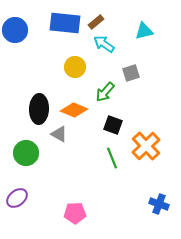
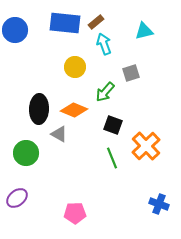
cyan arrow: rotated 35 degrees clockwise
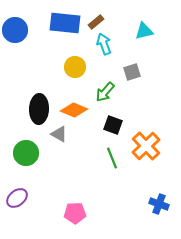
gray square: moved 1 px right, 1 px up
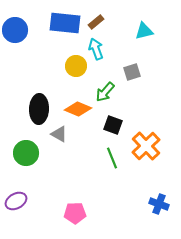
cyan arrow: moved 8 px left, 5 px down
yellow circle: moved 1 px right, 1 px up
orange diamond: moved 4 px right, 1 px up
purple ellipse: moved 1 px left, 3 px down; rotated 10 degrees clockwise
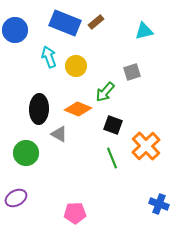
blue rectangle: rotated 16 degrees clockwise
cyan arrow: moved 47 px left, 8 px down
purple ellipse: moved 3 px up
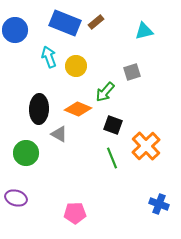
purple ellipse: rotated 45 degrees clockwise
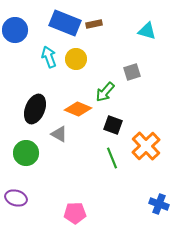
brown rectangle: moved 2 px left, 2 px down; rotated 28 degrees clockwise
cyan triangle: moved 3 px right; rotated 30 degrees clockwise
yellow circle: moved 7 px up
black ellipse: moved 4 px left; rotated 20 degrees clockwise
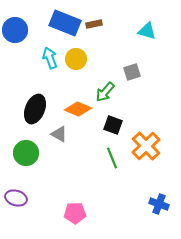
cyan arrow: moved 1 px right, 1 px down
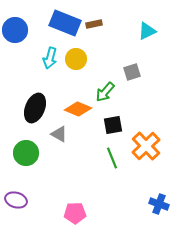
cyan triangle: rotated 42 degrees counterclockwise
cyan arrow: rotated 145 degrees counterclockwise
black ellipse: moved 1 px up
black square: rotated 30 degrees counterclockwise
purple ellipse: moved 2 px down
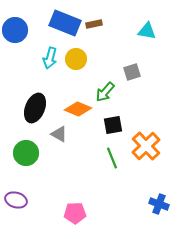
cyan triangle: rotated 36 degrees clockwise
